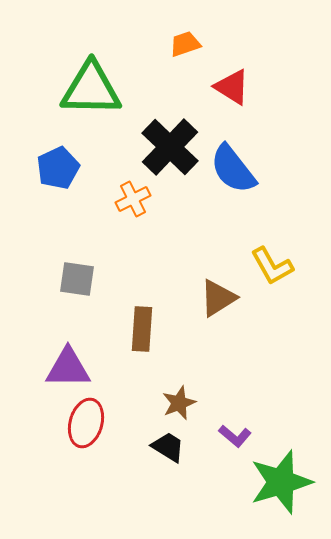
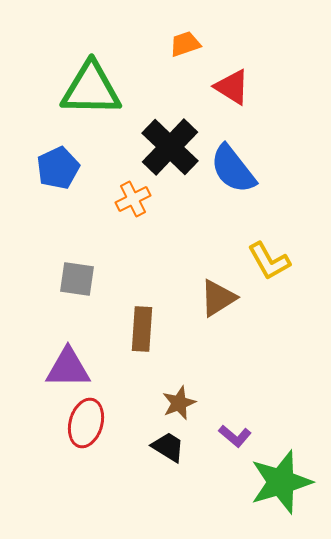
yellow L-shape: moved 3 px left, 5 px up
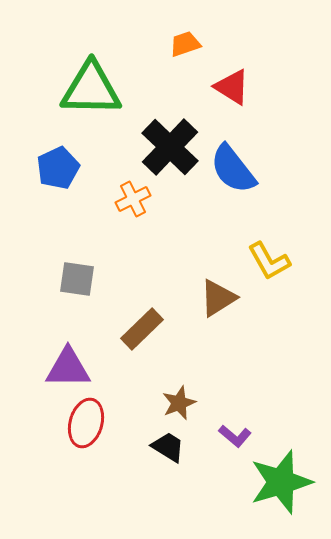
brown rectangle: rotated 42 degrees clockwise
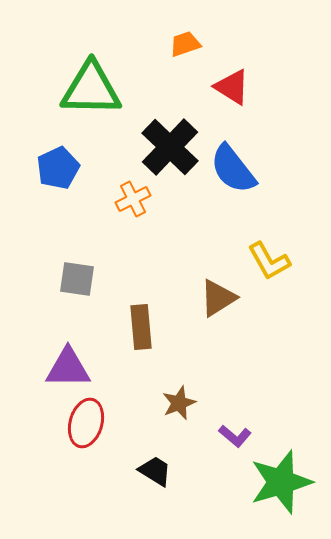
brown rectangle: moved 1 px left, 2 px up; rotated 51 degrees counterclockwise
black trapezoid: moved 13 px left, 24 px down
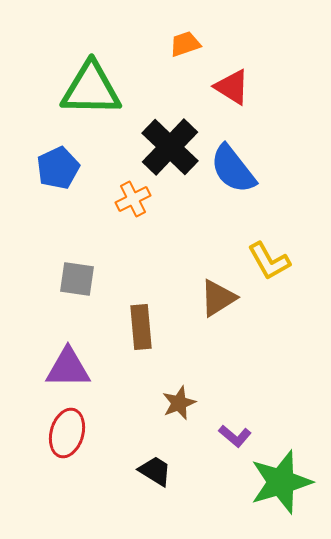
red ellipse: moved 19 px left, 10 px down
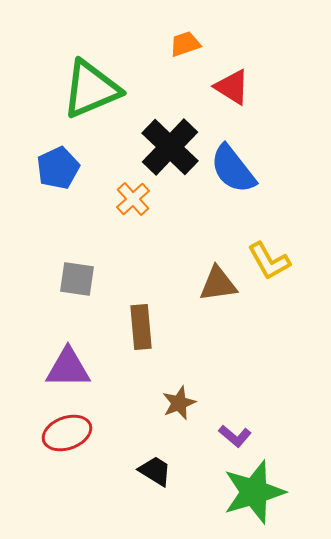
green triangle: rotated 24 degrees counterclockwise
orange cross: rotated 16 degrees counterclockwise
brown triangle: moved 14 px up; rotated 24 degrees clockwise
red ellipse: rotated 54 degrees clockwise
green star: moved 27 px left, 10 px down
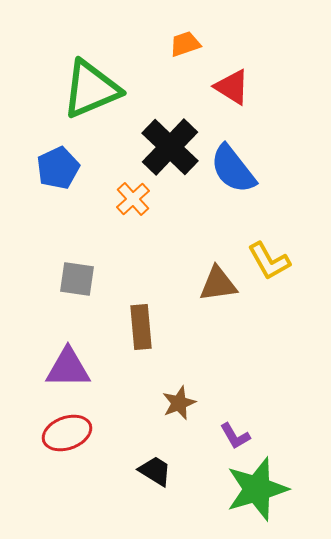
purple L-shape: rotated 20 degrees clockwise
green star: moved 3 px right, 3 px up
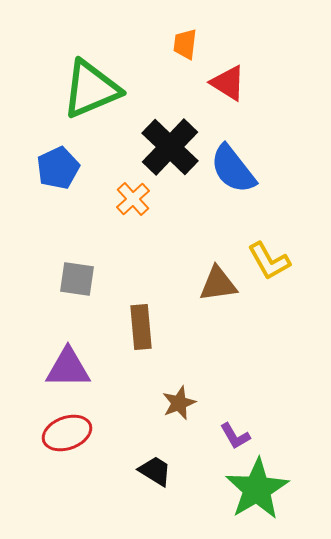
orange trapezoid: rotated 64 degrees counterclockwise
red triangle: moved 4 px left, 4 px up
green star: rotated 14 degrees counterclockwise
